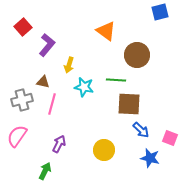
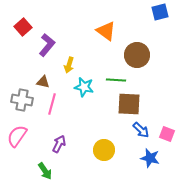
gray cross: rotated 25 degrees clockwise
pink square: moved 3 px left, 4 px up
green arrow: rotated 120 degrees clockwise
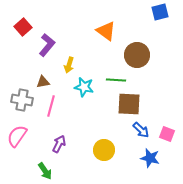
brown triangle: rotated 24 degrees counterclockwise
pink line: moved 1 px left, 2 px down
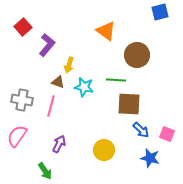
brown triangle: moved 15 px right; rotated 32 degrees clockwise
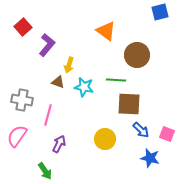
pink line: moved 3 px left, 9 px down
yellow circle: moved 1 px right, 11 px up
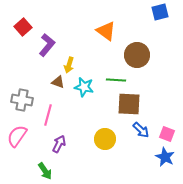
blue star: moved 15 px right, 1 px up; rotated 12 degrees clockwise
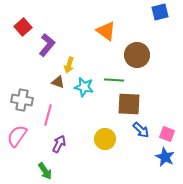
green line: moved 2 px left
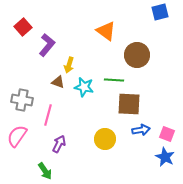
blue arrow: rotated 54 degrees counterclockwise
